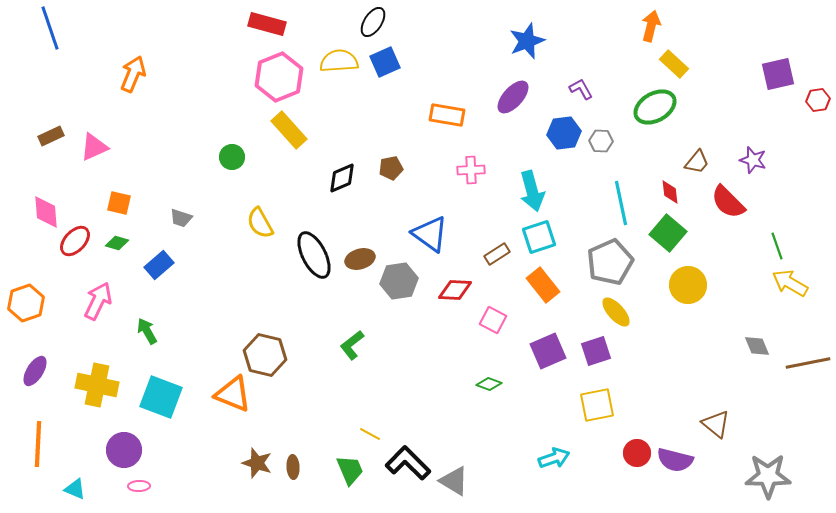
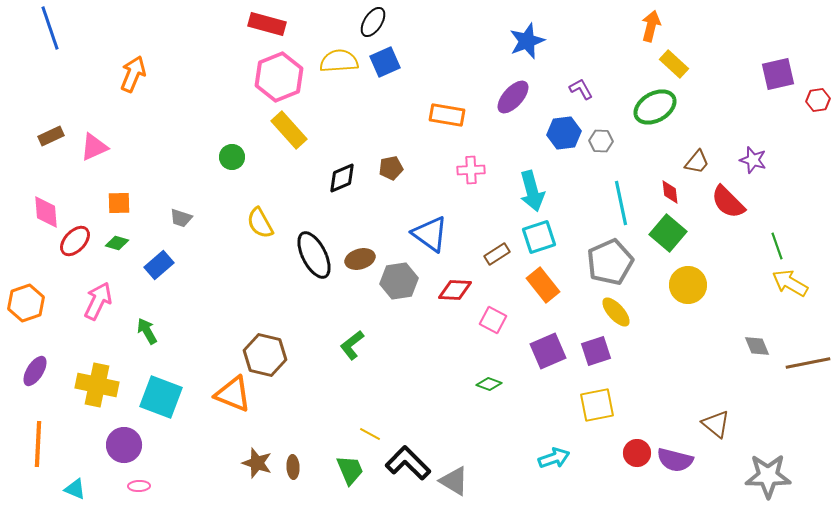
orange square at (119, 203): rotated 15 degrees counterclockwise
purple circle at (124, 450): moved 5 px up
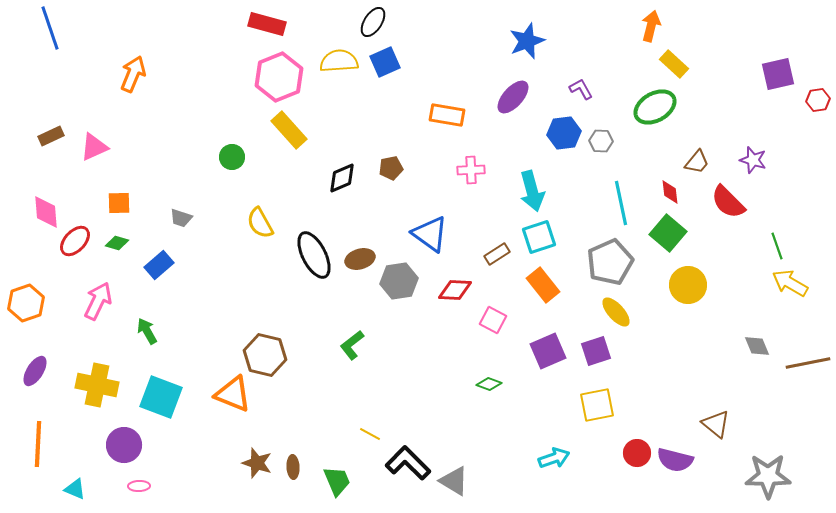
green trapezoid at (350, 470): moved 13 px left, 11 px down
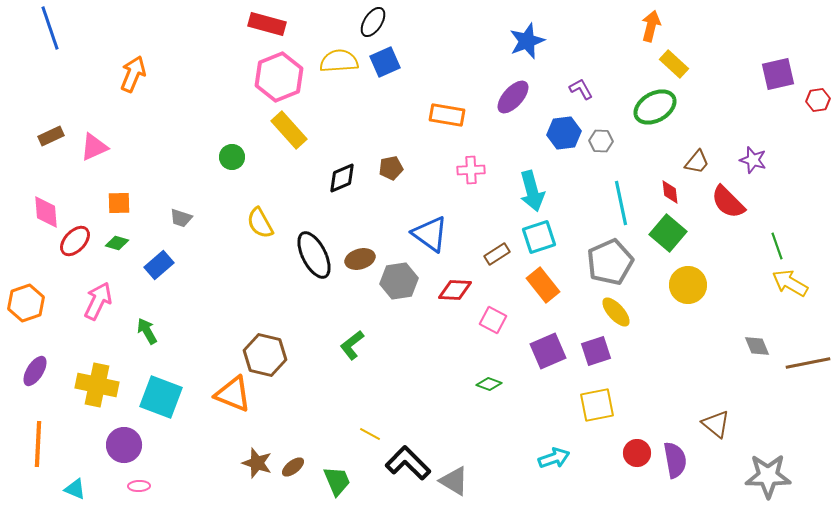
purple semicircle at (675, 460): rotated 114 degrees counterclockwise
brown ellipse at (293, 467): rotated 55 degrees clockwise
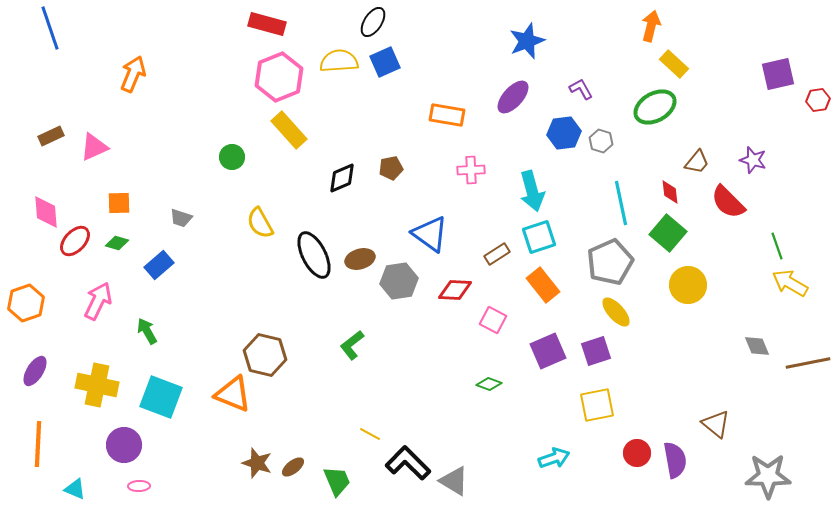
gray hexagon at (601, 141): rotated 15 degrees clockwise
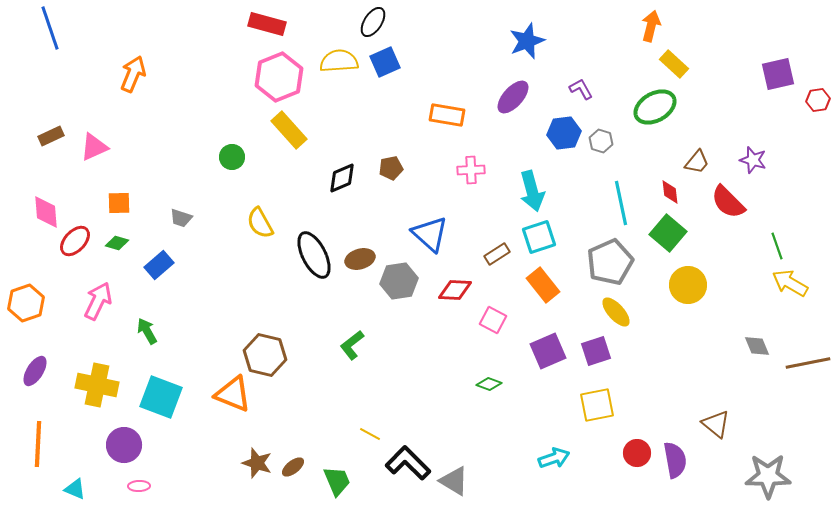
blue triangle at (430, 234): rotated 6 degrees clockwise
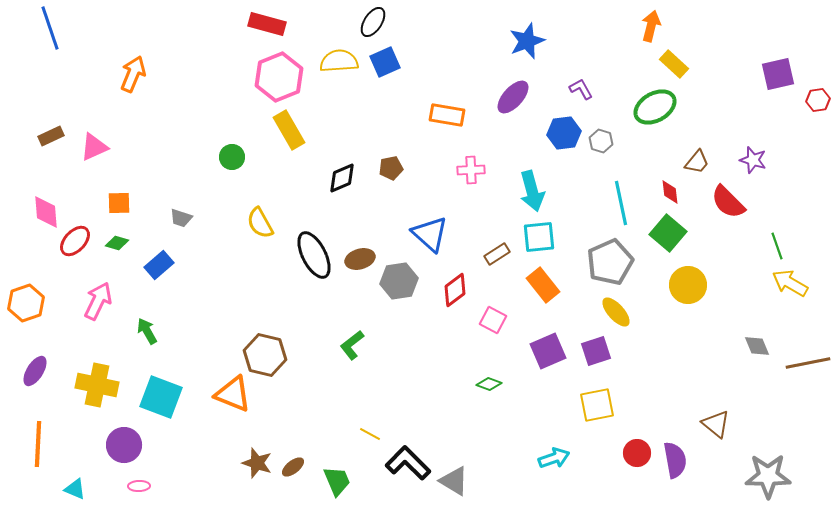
yellow rectangle at (289, 130): rotated 12 degrees clockwise
cyan square at (539, 237): rotated 12 degrees clockwise
red diamond at (455, 290): rotated 40 degrees counterclockwise
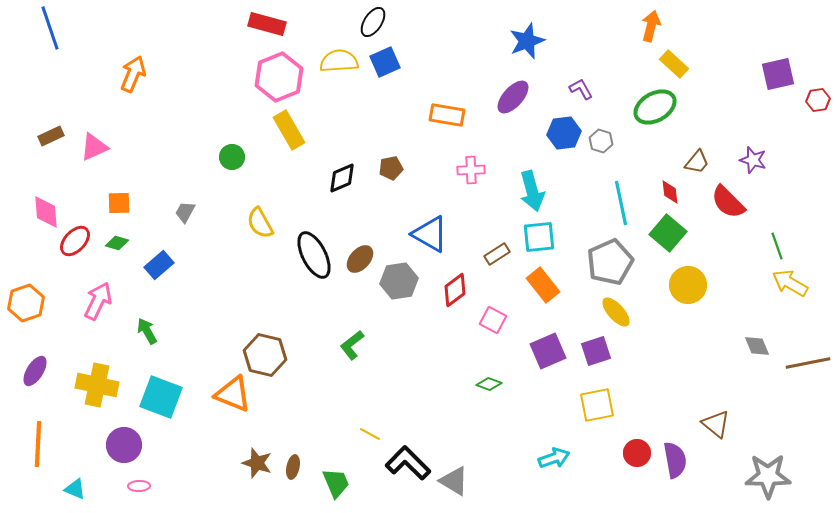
gray trapezoid at (181, 218): moved 4 px right, 6 px up; rotated 100 degrees clockwise
blue triangle at (430, 234): rotated 12 degrees counterclockwise
brown ellipse at (360, 259): rotated 32 degrees counterclockwise
brown ellipse at (293, 467): rotated 40 degrees counterclockwise
green trapezoid at (337, 481): moved 1 px left, 2 px down
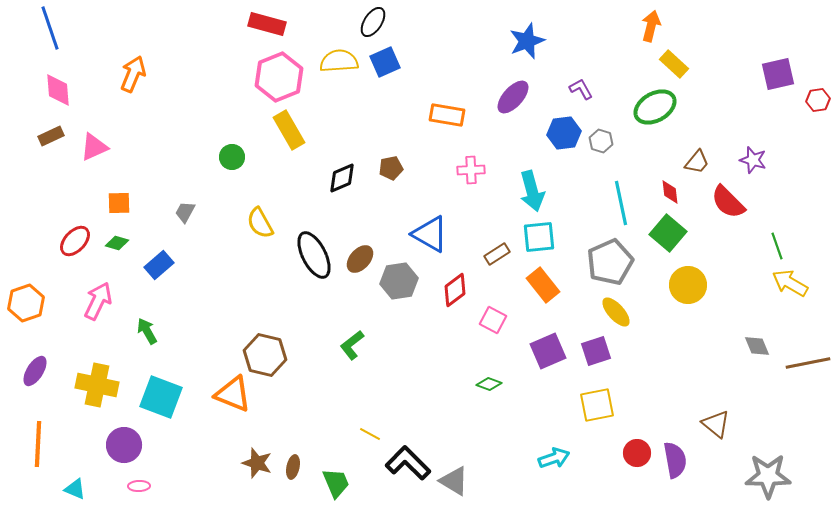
pink diamond at (46, 212): moved 12 px right, 122 px up
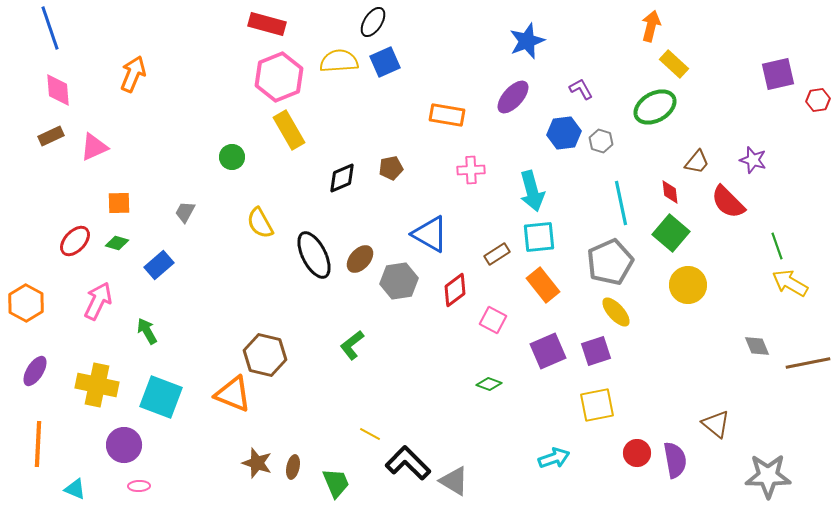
green square at (668, 233): moved 3 px right
orange hexagon at (26, 303): rotated 12 degrees counterclockwise
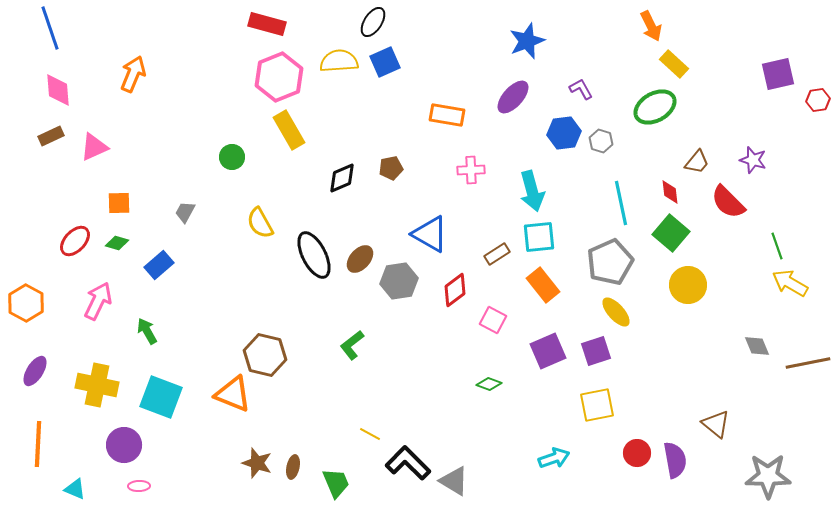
orange arrow at (651, 26): rotated 140 degrees clockwise
